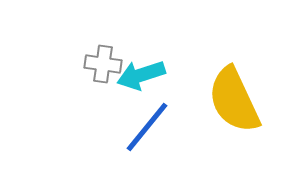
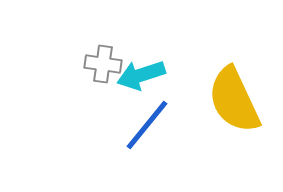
blue line: moved 2 px up
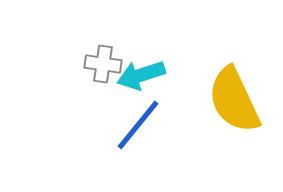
blue line: moved 9 px left
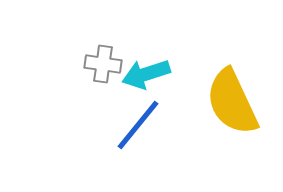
cyan arrow: moved 5 px right, 1 px up
yellow semicircle: moved 2 px left, 2 px down
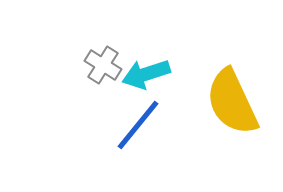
gray cross: moved 1 px down; rotated 24 degrees clockwise
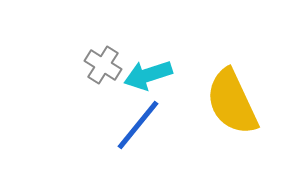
cyan arrow: moved 2 px right, 1 px down
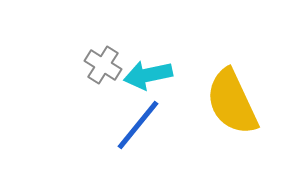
cyan arrow: rotated 6 degrees clockwise
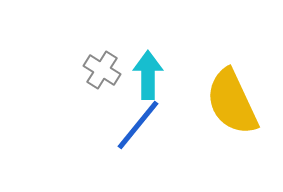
gray cross: moved 1 px left, 5 px down
cyan arrow: rotated 102 degrees clockwise
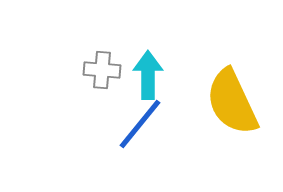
gray cross: rotated 27 degrees counterclockwise
blue line: moved 2 px right, 1 px up
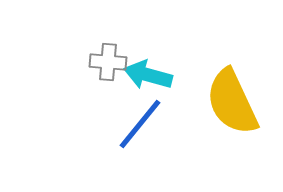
gray cross: moved 6 px right, 8 px up
cyan arrow: rotated 75 degrees counterclockwise
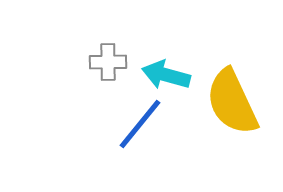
gray cross: rotated 6 degrees counterclockwise
cyan arrow: moved 18 px right
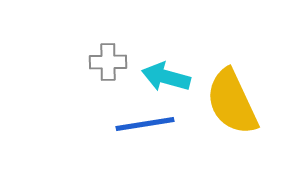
cyan arrow: moved 2 px down
blue line: moved 5 px right; rotated 42 degrees clockwise
